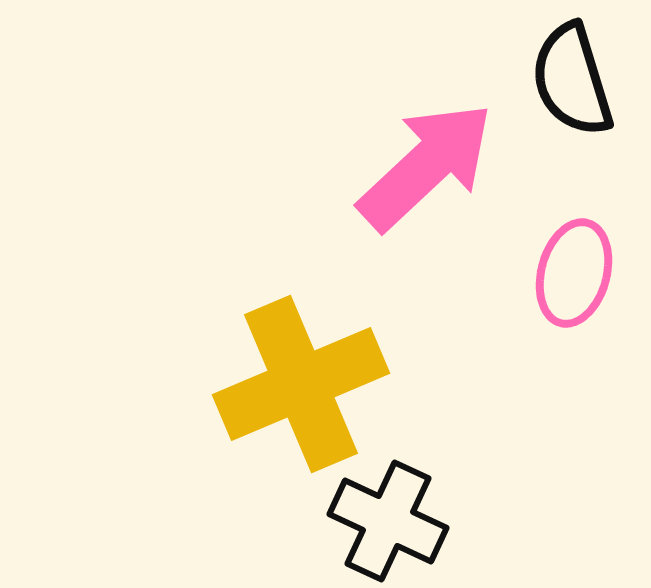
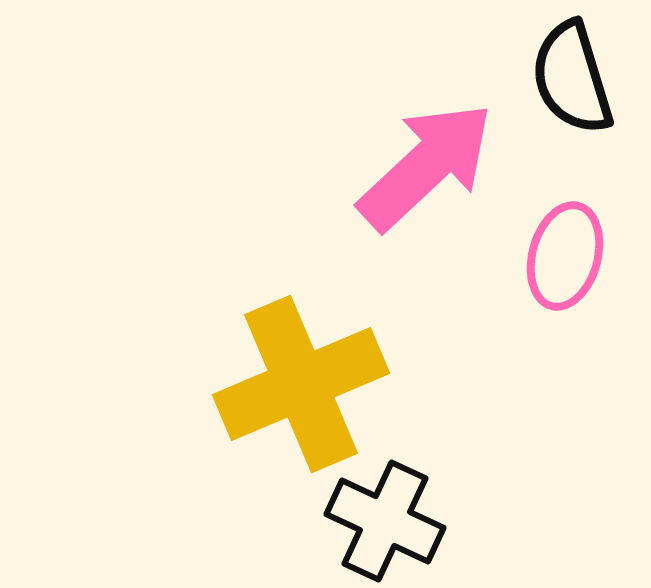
black semicircle: moved 2 px up
pink ellipse: moved 9 px left, 17 px up
black cross: moved 3 px left
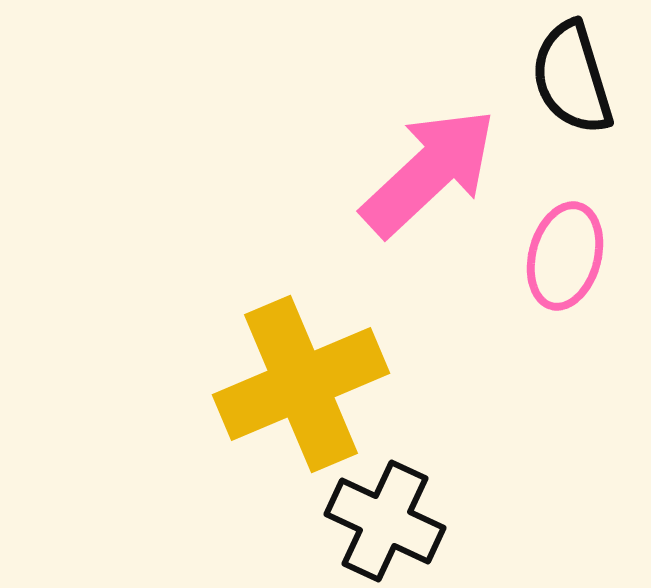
pink arrow: moved 3 px right, 6 px down
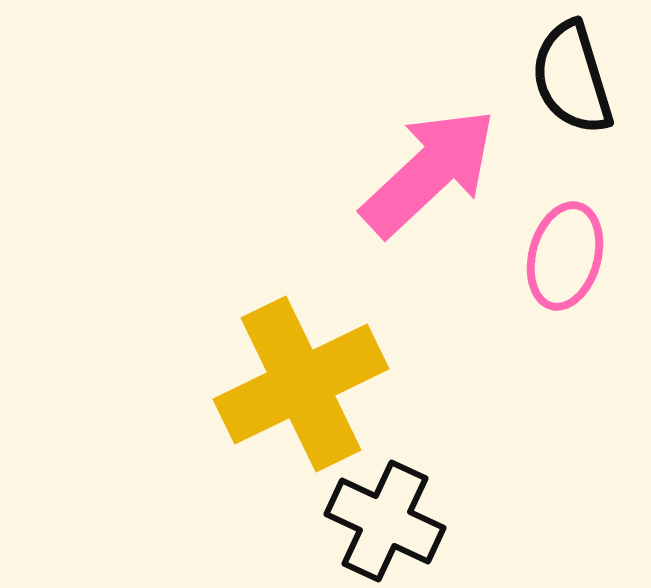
yellow cross: rotated 3 degrees counterclockwise
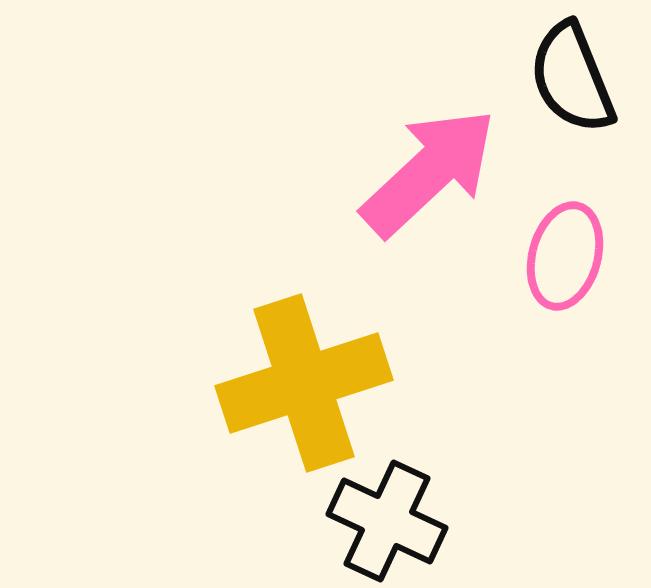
black semicircle: rotated 5 degrees counterclockwise
yellow cross: moved 3 px right, 1 px up; rotated 8 degrees clockwise
black cross: moved 2 px right
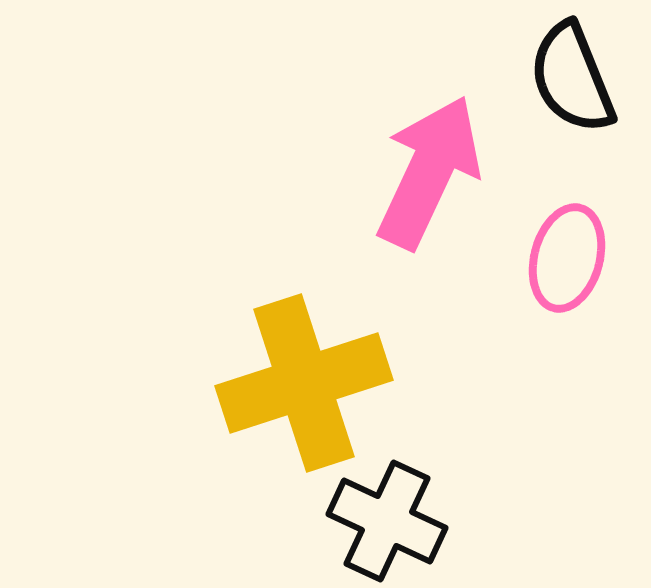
pink arrow: rotated 22 degrees counterclockwise
pink ellipse: moved 2 px right, 2 px down
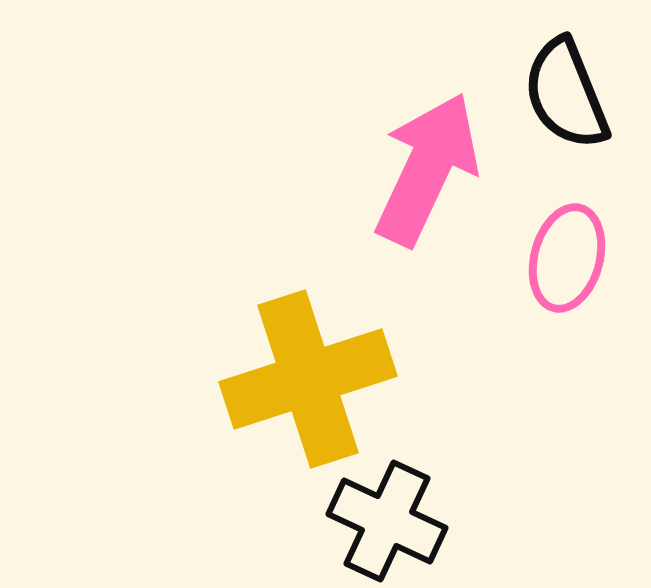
black semicircle: moved 6 px left, 16 px down
pink arrow: moved 2 px left, 3 px up
yellow cross: moved 4 px right, 4 px up
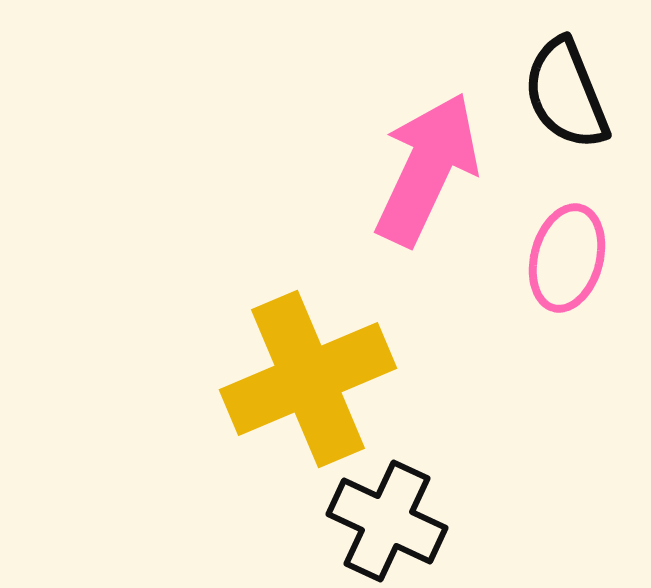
yellow cross: rotated 5 degrees counterclockwise
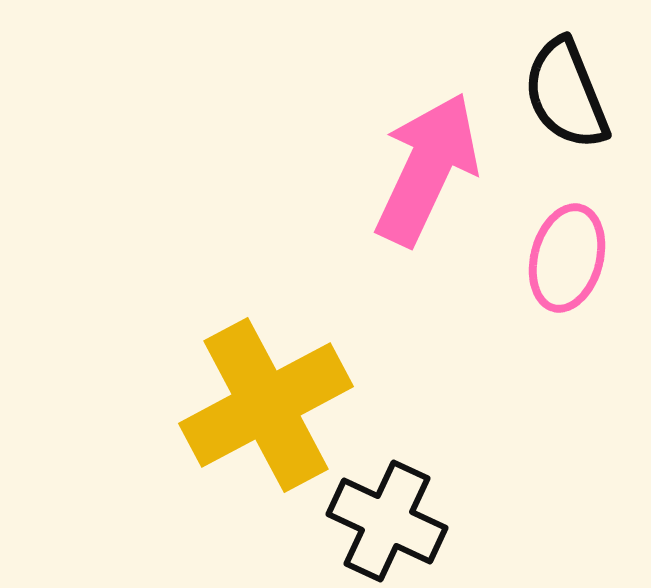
yellow cross: moved 42 px left, 26 px down; rotated 5 degrees counterclockwise
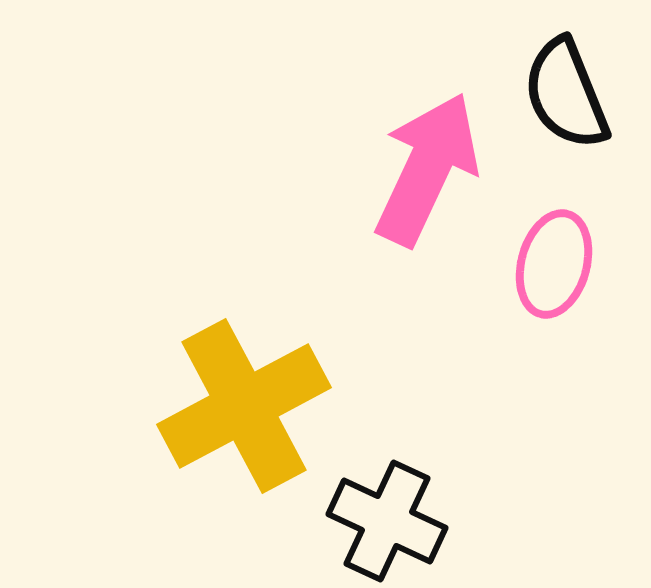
pink ellipse: moved 13 px left, 6 px down
yellow cross: moved 22 px left, 1 px down
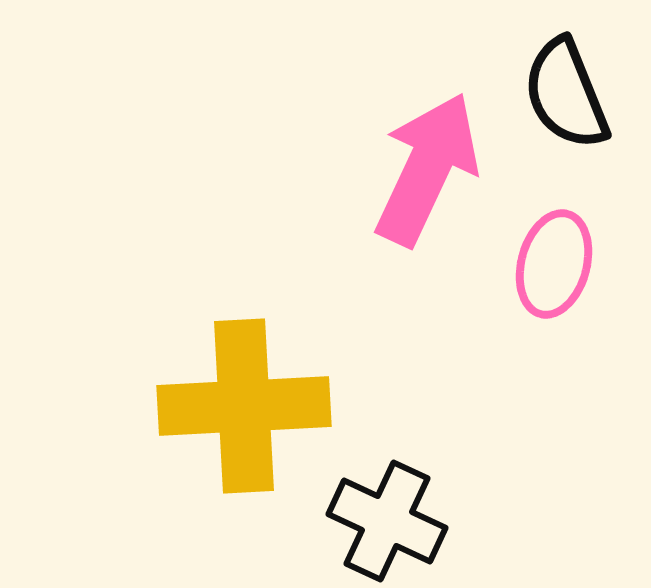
yellow cross: rotated 25 degrees clockwise
